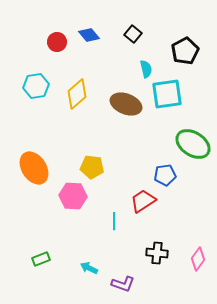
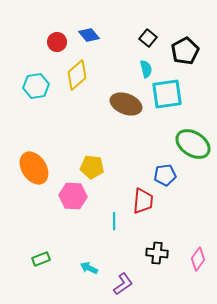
black square: moved 15 px right, 4 px down
yellow diamond: moved 19 px up
red trapezoid: rotated 128 degrees clockwise
purple L-shape: rotated 55 degrees counterclockwise
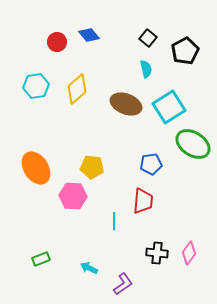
yellow diamond: moved 14 px down
cyan square: moved 2 px right, 13 px down; rotated 24 degrees counterclockwise
orange ellipse: moved 2 px right
blue pentagon: moved 14 px left, 11 px up
pink diamond: moved 9 px left, 6 px up
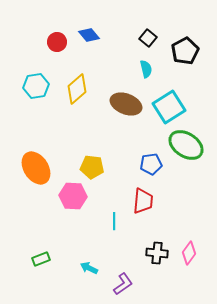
green ellipse: moved 7 px left, 1 px down
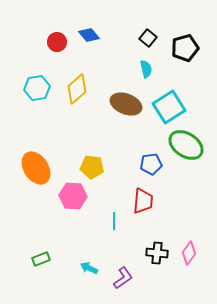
black pentagon: moved 3 px up; rotated 12 degrees clockwise
cyan hexagon: moved 1 px right, 2 px down
purple L-shape: moved 6 px up
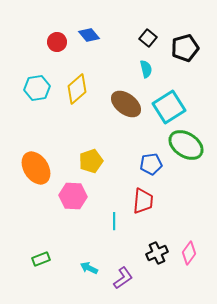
brown ellipse: rotated 16 degrees clockwise
yellow pentagon: moved 1 px left, 6 px up; rotated 25 degrees counterclockwise
black cross: rotated 30 degrees counterclockwise
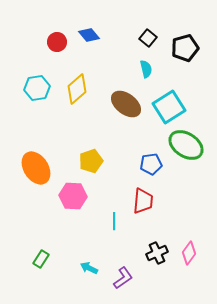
green rectangle: rotated 36 degrees counterclockwise
